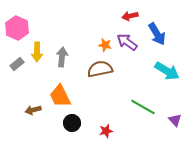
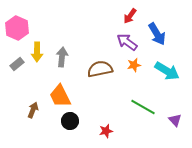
red arrow: rotated 42 degrees counterclockwise
orange star: moved 29 px right, 20 px down; rotated 24 degrees counterclockwise
brown arrow: rotated 126 degrees clockwise
black circle: moved 2 px left, 2 px up
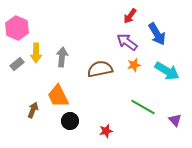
yellow arrow: moved 1 px left, 1 px down
orange trapezoid: moved 2 px left
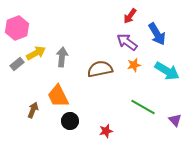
pink hexagon: rotated 15 degrees clockwise
yellow arrow: rotated 120 degrees counterclockwise
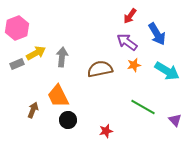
gray rectangle: rotated 16 degrees clockwise
black circle: moved 2 px left, 1 px up
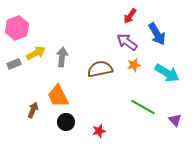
gray rectangle: moved 3 px left
cyan arrow: moved 2 px down
black circle: moved 2 px left, 2 px down
red star: moved 7 px left
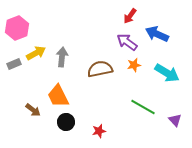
blue arrow: rotated 145 degrees clockwise
brown arrow: rotated 105 degrees clockwise
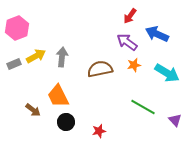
yellow arrow: moved 3 px down
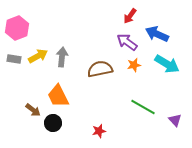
yellow arrow: moved 2 px right
gray rectangle: moved 5 px up; rotated 32 degrees clockwise
cyan arrow: moved 9 px up
black circle: moved 13 px left, 1 px down
